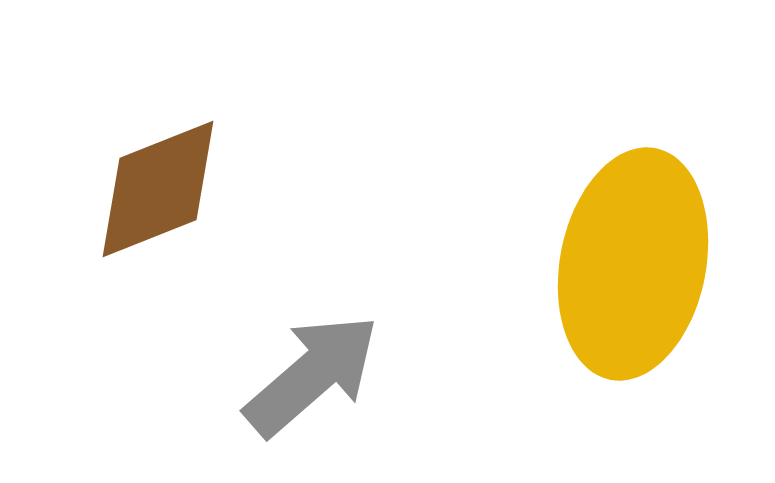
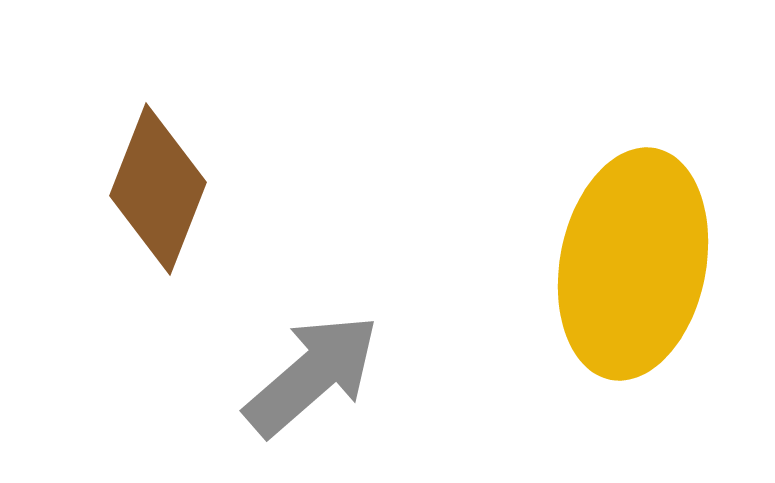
brown diamond: rotated 47 degrees counterclockwise
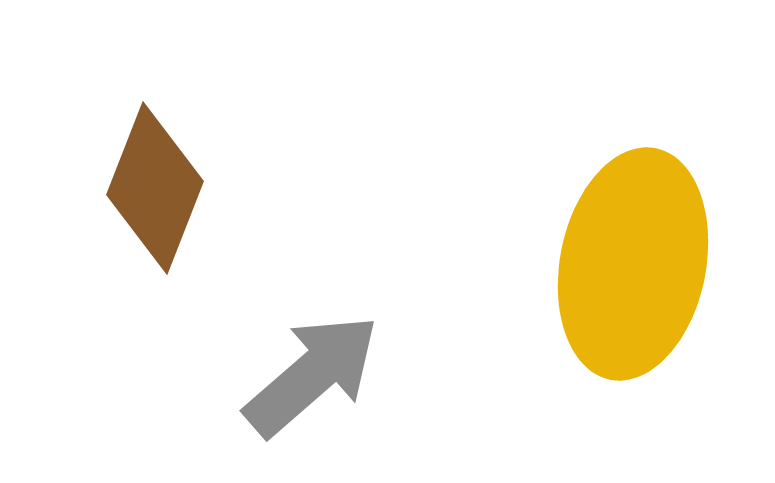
brown diamond: moved 3 px left, 1 px up
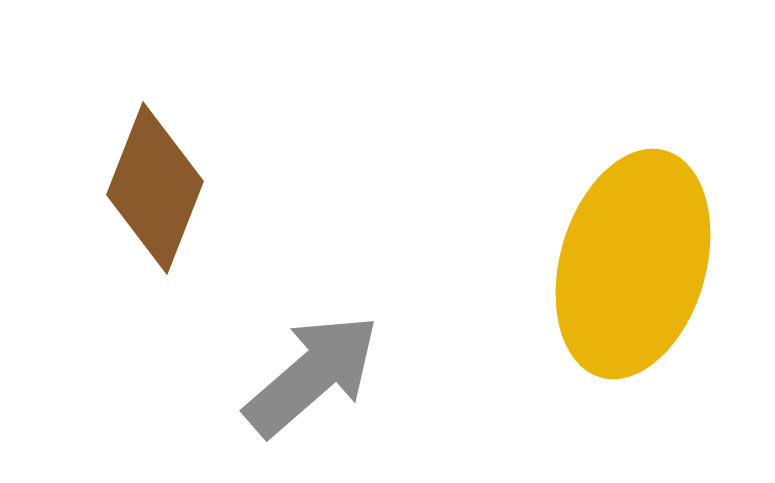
yellow ellipse: rotated 5 degrees clockwise
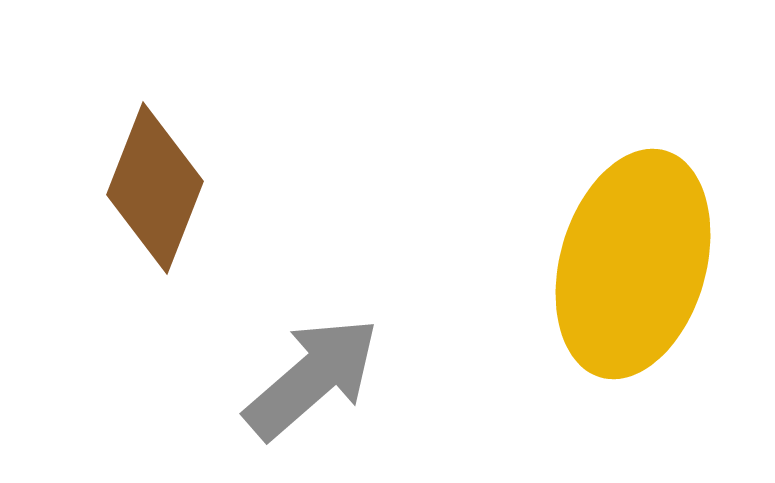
gray arrow: moved 3 px down
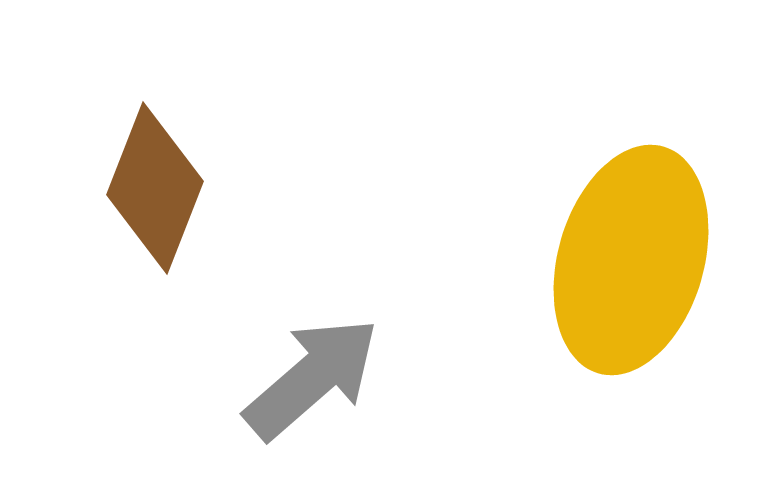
yellow ellipse: moved 2 px left, 4 px up
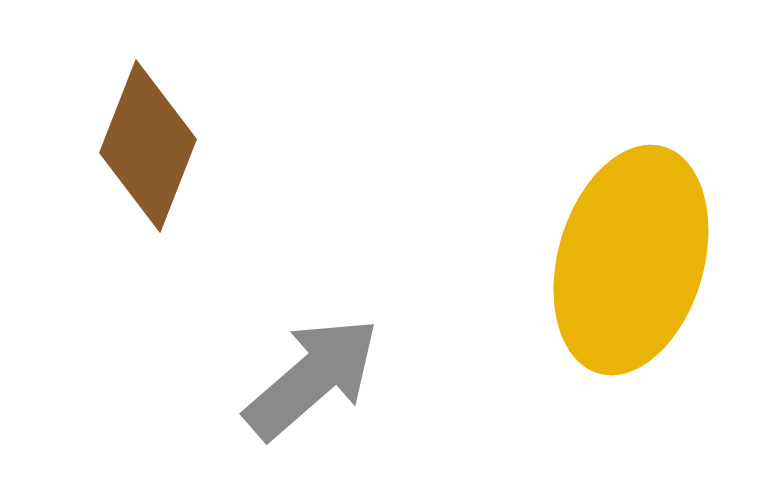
brown diamond: moved 7 px left, 42 px up
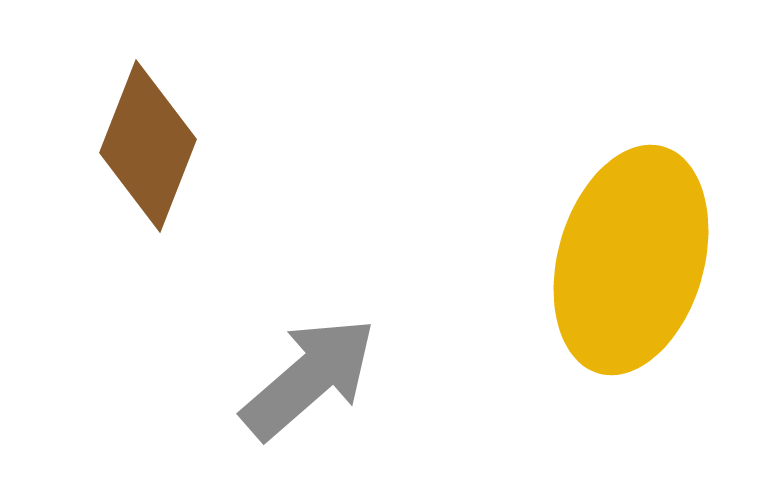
gray arrow: moved 3 px left
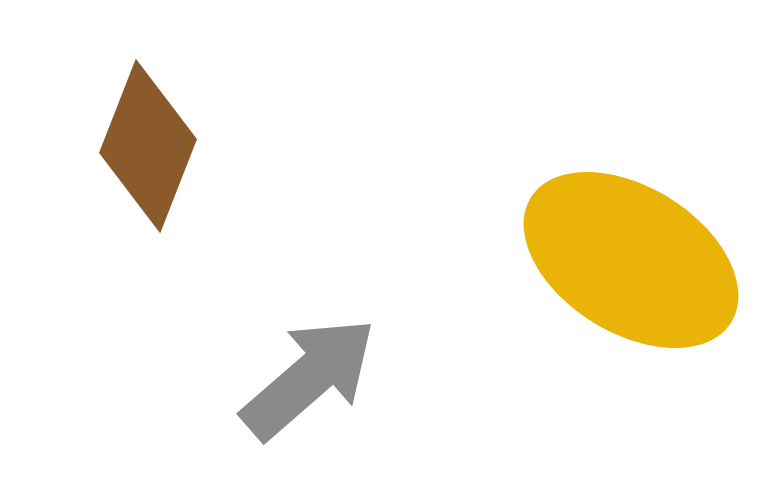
yellow ellipse: rotated 74 degrees counterclockwise
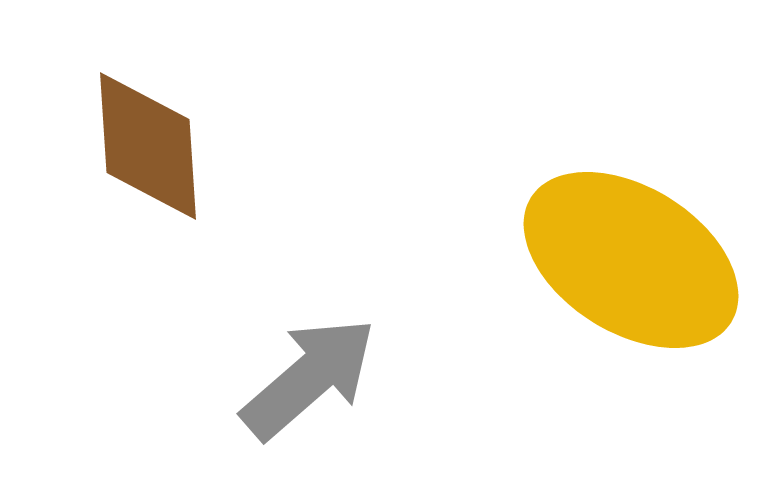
brown diamond: rotated 25 degrees counterclockwise
